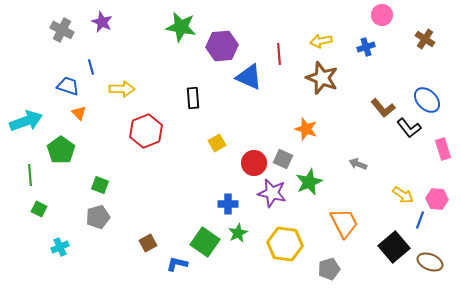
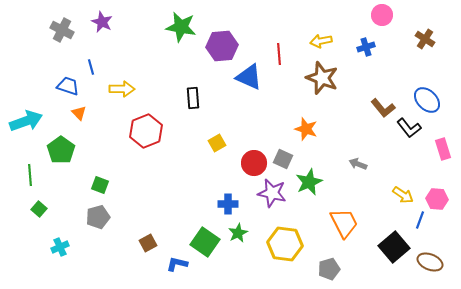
green square at (39, 209): rotated 14 degrees clockwise
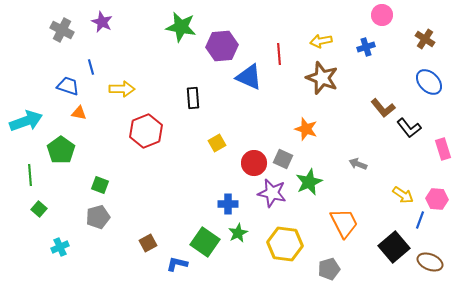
blue ellipse at (427, 100): moved 2 px right, 18 px up
orange triangle at (79, 113): rotated 35 degrees counterclockwise
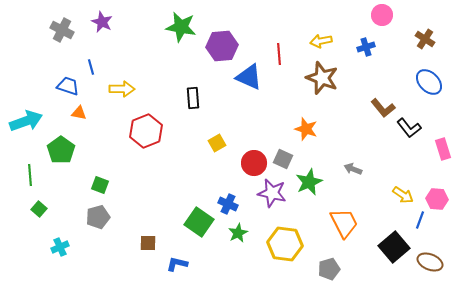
gray arrow at (358, 164): moved 5 px left, 5 px down
blue cross at (228, 204): rotated 24 degrees clockwise
green square at (205, 242): moved 6 px left, 20 px up
brown square at (148, 243): rotated 30 degrees clockwise
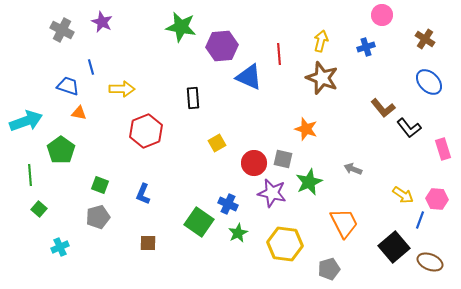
yellow arrow at (321, 41): rotated 115 degrees clockwise
gray square at (283, 159): rotated 12 degrees counterclockwise
blue L-shape at (177, 264): moved 34 px left, 70 px up; rotated 80 degrees counterclockwise
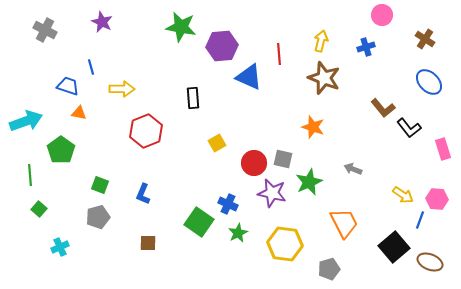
gray cross at (62, 30): moved 17 px left
brown star at (322, 78): moved 2 px right
orange star at (306, 129): moved 7 px right, 2 px up
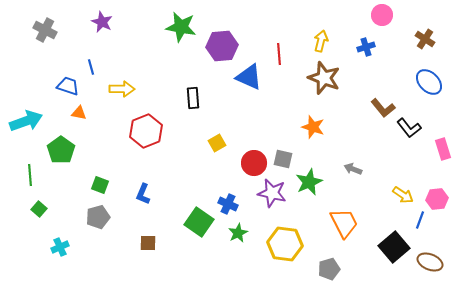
pink hexagon at (437, 199): rotated 10 degrees counterclockwise
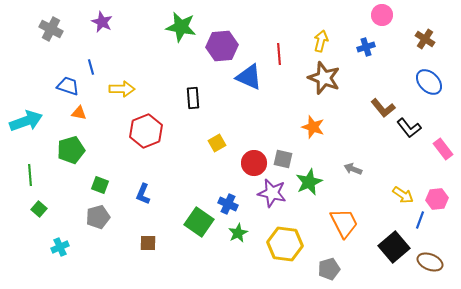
gray cross at (45, 30): moved 6 px right, 1 px up
pink rectangle at (443, 149): rotated 20 degrees counterclockwise
green pentagon at (61, 150): moved 10 px right; rotated 20 degrees clockwise
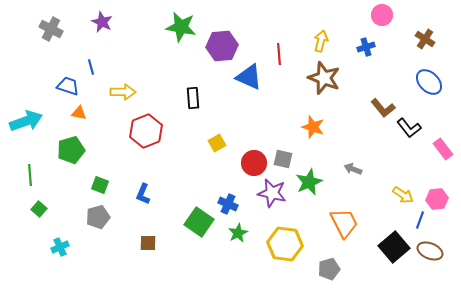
yellow arrow at (122, 89): moved 1 px right, 3 px down
brown ellipse at (430, 262): moved 11 px up
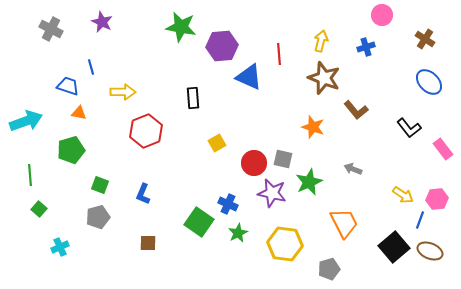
brown L-shape at (383, 108): moved 27 px left, 2 px down
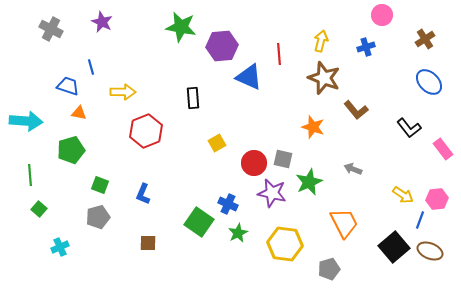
brown cross at (425, 39): rotated 24 degrees clockwise
cyan arrow at (26, 121): rotated 24 degrees clockwise
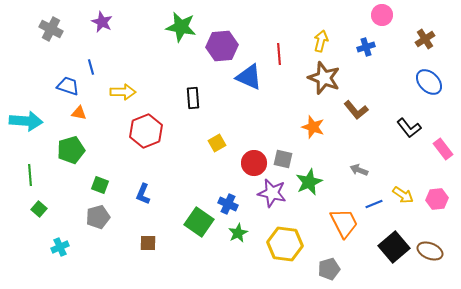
gray arrow at (353, 169): moved 6 px right, 1 px down
blue line at (420, 220): moved 46 px left, 16 px up; rotated 48 degrees clockwise
